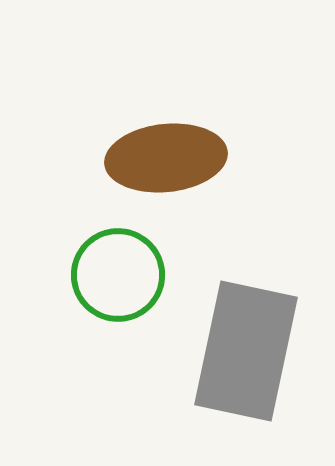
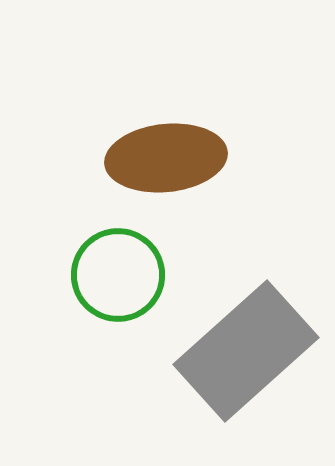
gray rectangle: rotated 36 degrees clockwise
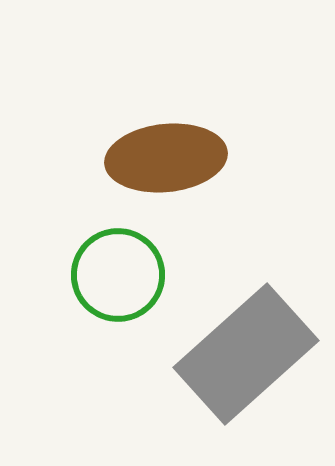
gray rectangle: moved 3 px down
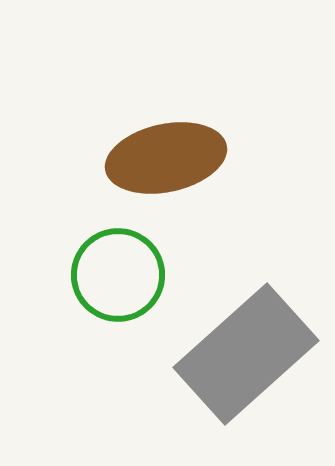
brown ellipse: rotated 6 degrees counterclockwise
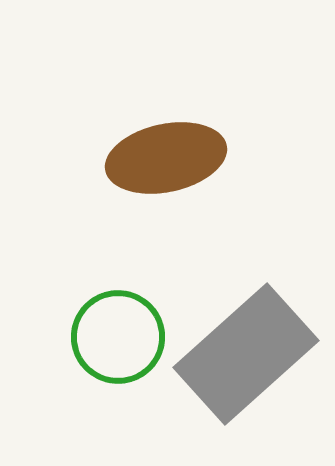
green circle: moved 62 px down
